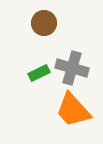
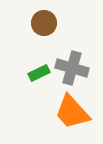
orange trapezoid: moved 1 px left, 2 px down
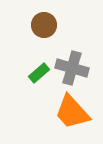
brown circle: moved 2 px down
green rectangle: rotated 15 degrees counterclockwise
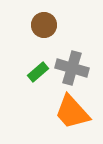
green rectangle: moved 1 px left, 1 px up
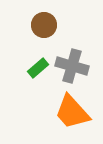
gray cross: moved 2 px up
green rectangle: moved 4 px up
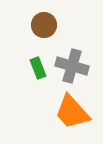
green rectangle: rotated 70 degrees counterclockwise
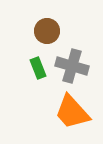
brown circle: moved 3 px right, 6 px down
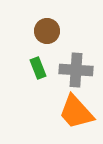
gray cross: moved 4 px right, 4 px down; rotated 12 degrees counterclockwise
orange trapezoid: moved 4 px right
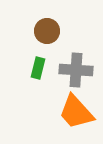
green rectangle: rotated 35 degrees clockwise
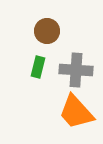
green rectangle: moved 1 px up
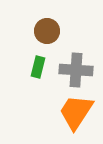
orange trapezoid: rotated 75 degrees clockwise
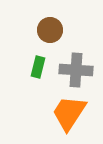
brown circle: moved 3 px right, 1 px up
orange trapezoid: moved 7 px left, 1 px down
